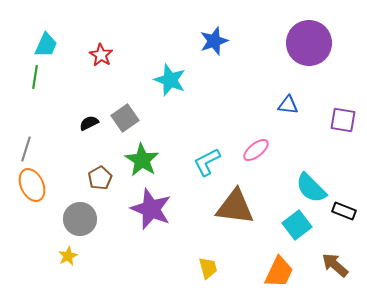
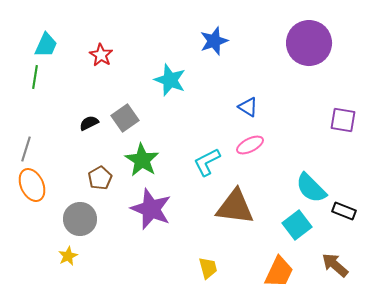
blue triangle: moved 40 px left, 2 px down; rotated 25 degrees clockwise
pink ellipse: moved 6 px left, 5 px up; rotated 12 degrees clockwise
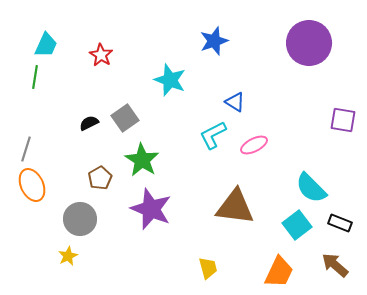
blue triangle: moved 13 px left, 5 px up
pink ellipse: moved 4 px right
cyan L-shape: moved 6 px right, 27 px up
black rectangle: moved 4 px left, 12 px down
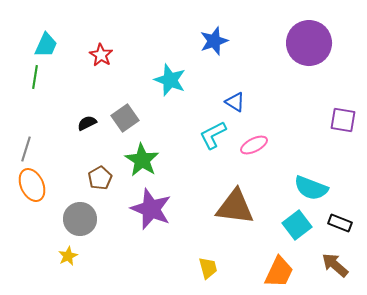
black semicircle: moved 2 px left
cyan semicircle: rotated 24 degrees counterclockwise
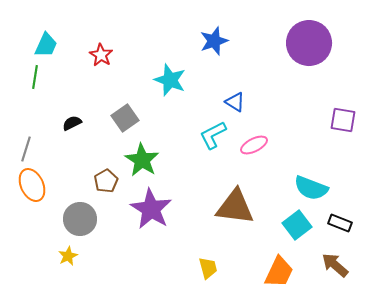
black semicircle: moved 15 px left
brown pentagon: moved 6 px right, 3 px down
purple star: rotated 9 degrees clockwise
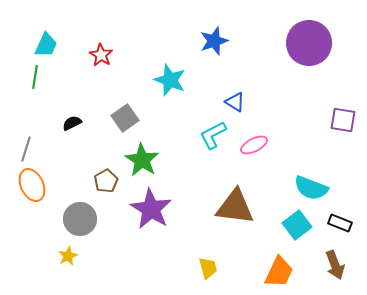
brown arrow: rotated 152 degrees counterclockwise
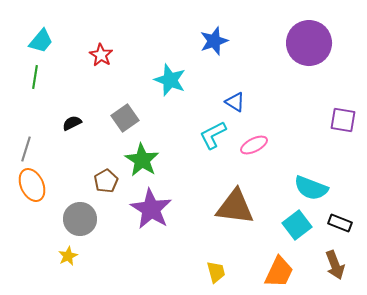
cyan trapezoid: moved 5 px left, 4 px up; rotated 16 degrees clockwise
yellow trapezoid: moved 8 px right, 4 px down
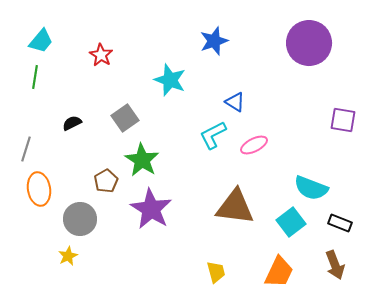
orange ellipse: moved 7 px right, 4 px down; rotated 16 degrees clockwise
cyan square: moved 6 px left, 3 px up
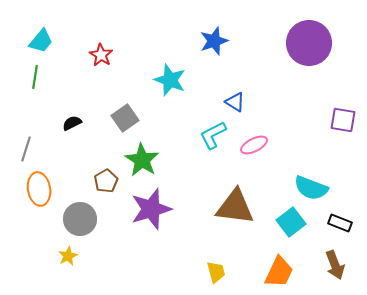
purple star: rotated 24 degrees clockwise
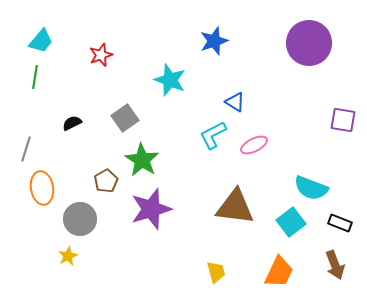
red star: rotated 20 degrees clockwise
orange ellipse: moved 3 px right, 1 px up
